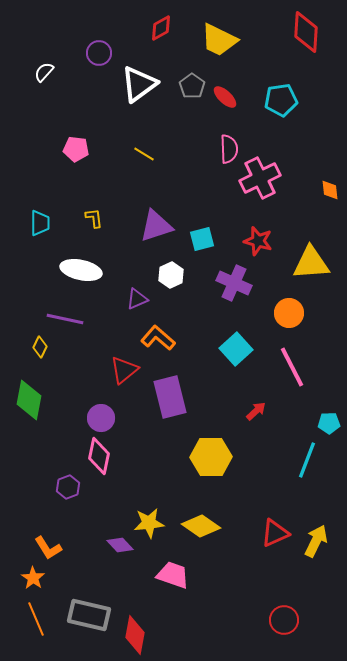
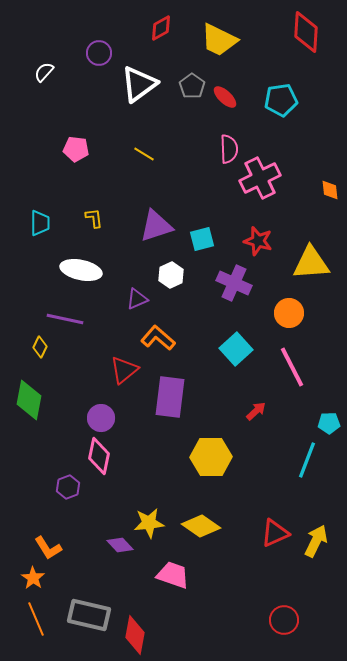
purple rectangle at (170, 397): rotated 21 degrees clockwise
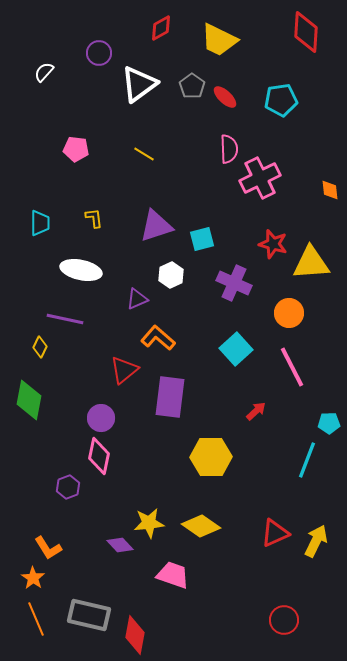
red star at (258, 241): moved 15 px right, 3 px down
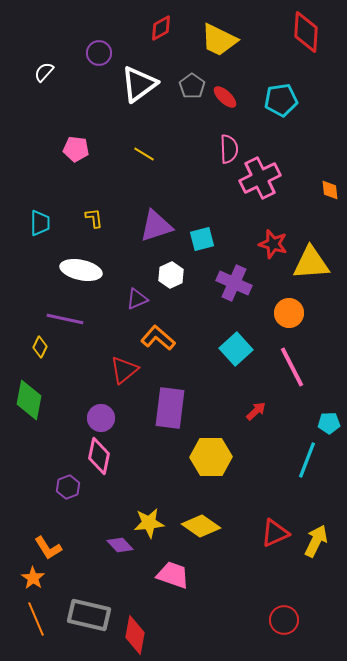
purple rectangle at (170, 397): moved 11 px down
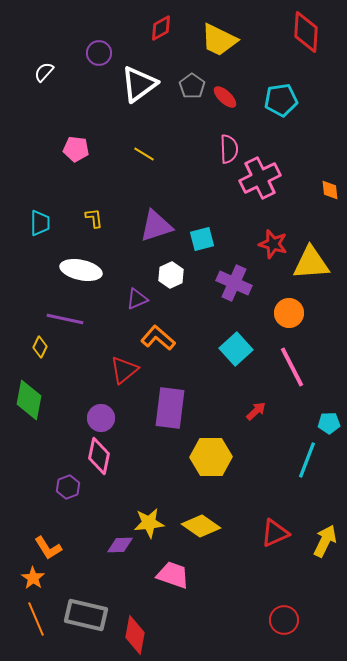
yellow arrow at (316, 541): moved 9 px right
purple diamond at (120, 545): rotated 48 degrees counterclockwise
gray rectangle at (89, 615): moved 3 px left
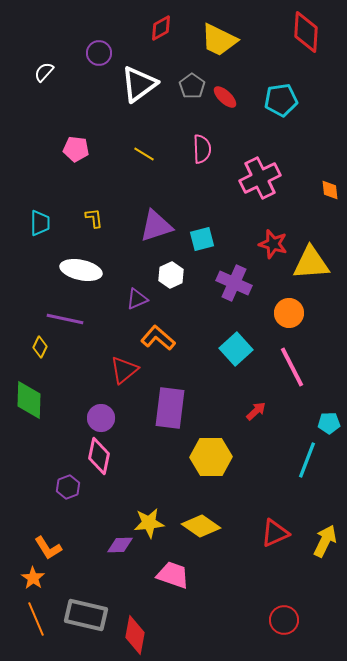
pink semicircle at (229, 149): moved 27 px left
green diamond at (29, 400): rotated 9 degrees counterclockwise
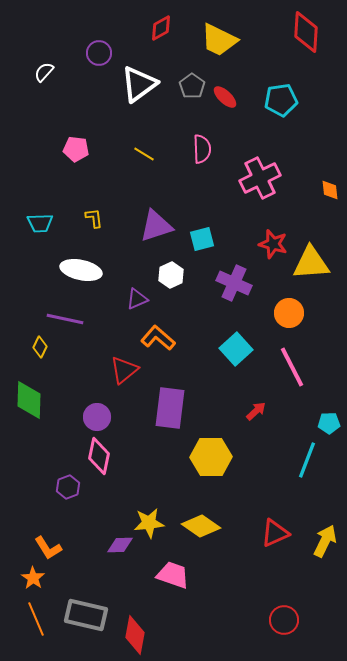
cyan trapezoid at (40, 223): rotated 88 degrees clockwise
purple circle at (101, 418): moved 4 px left, 1 px up
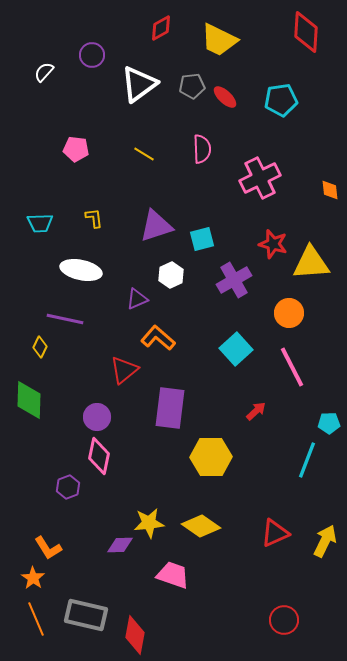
purple circle at (99, 53): moved 7 px left, 2 px down
gray pentagon at (192, 86): rotated 30 degrees clockwise
purple cross at (234, 283): moved 3 px up; rotated 36 degrees clockwise
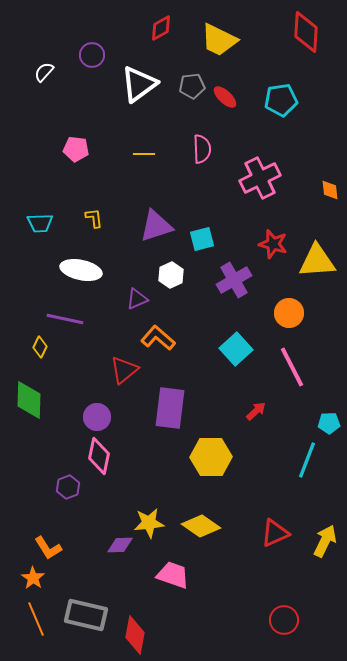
yellow line at (144, 154): rotated 30 degrees counterclockwise
yellow triangle at (311, 263): moved 6 px right, 2 px up
